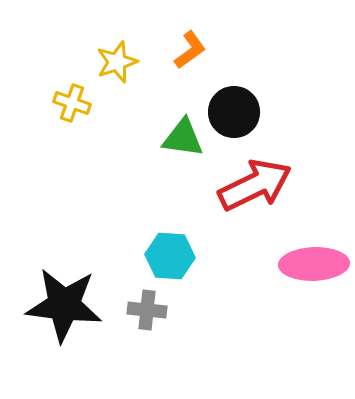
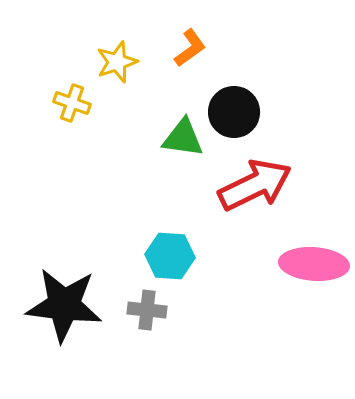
orange L-shape: moved 2 px up
pink ellipse: rotated 6 degrees clockwise
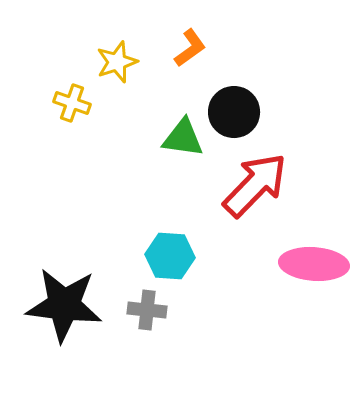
red arrow: rotated 20 degrees counterclockwise
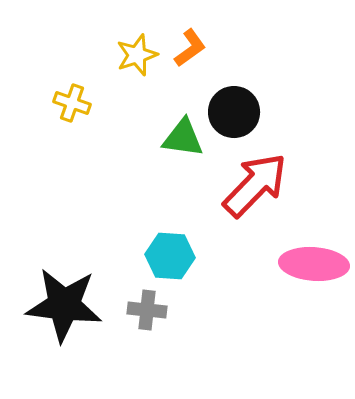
yellow star: moved 20 px right, 7 px up
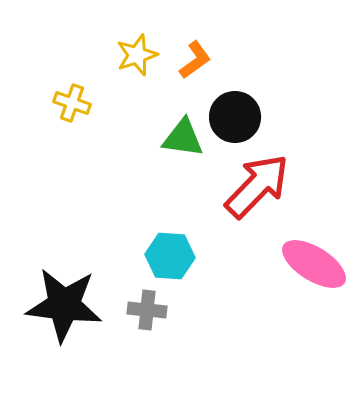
orange L-shape: moved 5 px right, 12 px down
black circle: moved 1 px right, 5 px down
red arrow: moved 2 px right, 1 px down
pink ellipse: rotated 28 degrees clockwise
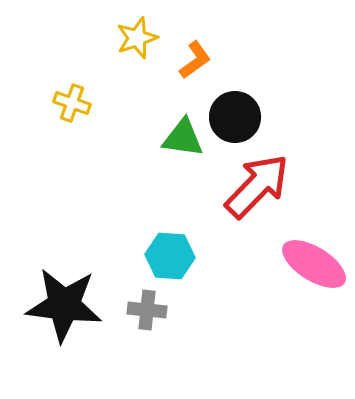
yellow star: moved 17 px up
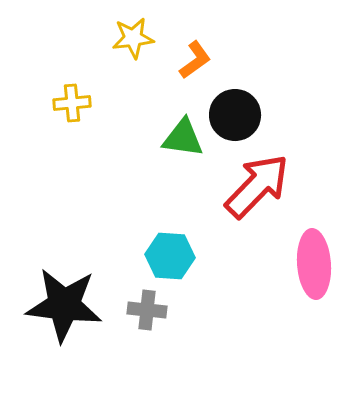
yellow star: moved 4 px left; rotated 12 degrees clockwise
yellow cross: rotated 24 degrees counterclockwise
black circle: moved 2 px up
pink ellipse: rotated 54 degrees clockwise
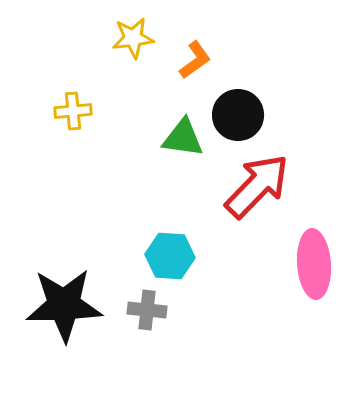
yellow cross: moved 1 px right, 8 px down
black circle: moved 3 px right
black star: rotated 8 degrees counterclockwise
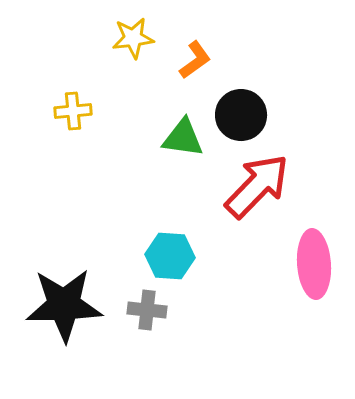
black circle: moved 3 px right
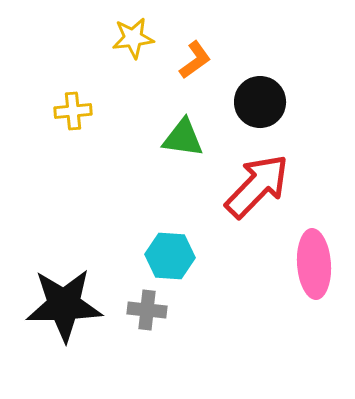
black circle: moved 19 px right, 13 px up
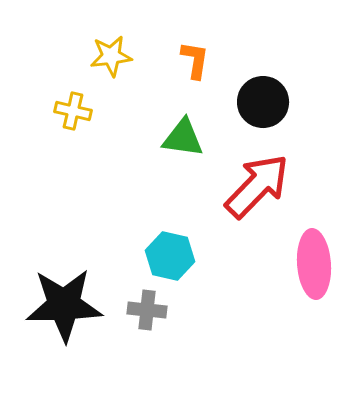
yellow star: moved 22 px left, 18 px down
orange L-shape: rotated 45 degrees counterclockwise
black circle: moved 3 px right
yellow cross: rotated 18 degrees clockwise
cyan hexagon: rotated 9 degrees clockwise
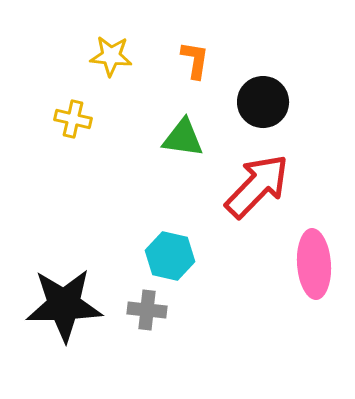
yellow star: rotated 12 degrees clockwise
yellow cross: moved 8 px down
